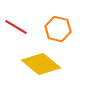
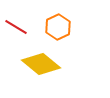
orange hexagon: moved 2 px up; rotated 20 degrees clockwise
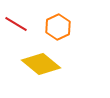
red line: moved 3 px up
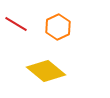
yellow diamond: moved 5 px right, 7 px down
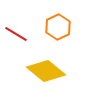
red line: moved 10 px down
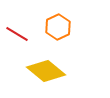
red line: moved 1 px right
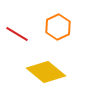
yellow diamond: moved 1 px down
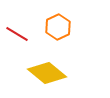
yellow diamond: moved 1 px right, 1 px down
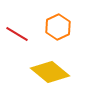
yellow diamond: moved 3 px right, 1 px up
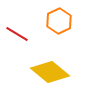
orange hexagon: moved 1 px right, 6 px up
